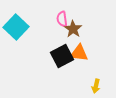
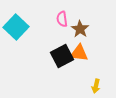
brown star: moved 7 px right
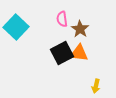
black square: moved 3 px up
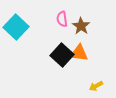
brown star: moved 1 px right, 3 px up
black square: moved 2 px down; rotated 20 degrees counterclockwise
yellow arrow: rotated 48 degrees clockwise
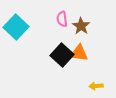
yellow arrow: rotated 24 degrees clockwise
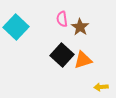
brown star: moved 1 px left, 1 px down
orange triangle: moved 4 px right, 7 px down; rotated 24 degrees counterclockwise
yellow arrow: moved 5 px right, 1 px down
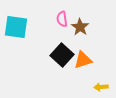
cyan square: rotated 35 degrees counterclockwise
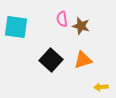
brown star: moved 1 px right, 1 px up; rotated 18 degrees counterclockwise
black square: moved 11 px left, 5 px down
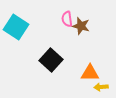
pink semicircle: moved 5 px right
cyan square: rotated 25 degrees clockwise
orange triangle: moved 7 px right, 13 px down; rotated 18 degrees clockwise
